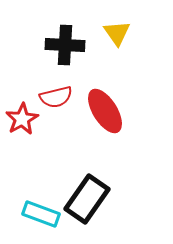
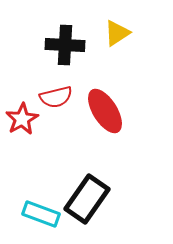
yellow triangle: rotated 32 degrees clockwise
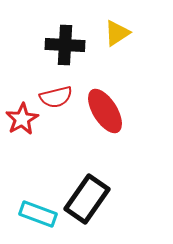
cyan rectangle: moved 3 px left
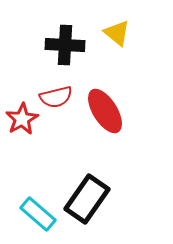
yellow triangle: rotated 48 degrees counterclockwise
cyan rectangle: rotated 21 degrees clockwise
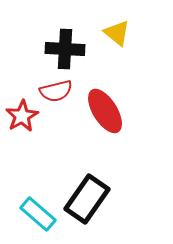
black cross: moved 4 px down
red semicircle: moved 6 px up
red star: moved 3 px up
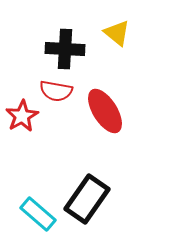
red semicircle: rotated 24 degrees clockwise
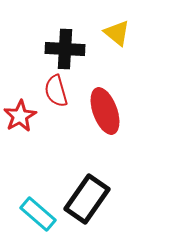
red semicircle: rotated 64 degrees clockwise
red ellipse: rotated 12 degrees clockwise
red star: moved 2 px left
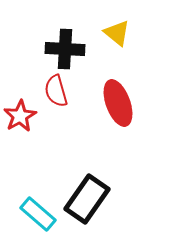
red ellipse: moved 13 px right, 8 px up
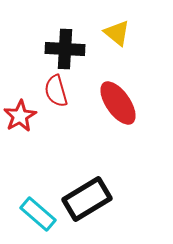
red ellipse: rotated 15 degrees counterclockwise
black rectangle: rotated 24 degrees clockwise
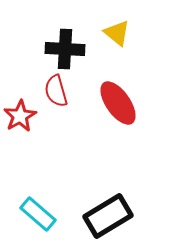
black rectangle: moved 21 px right, 17 px down
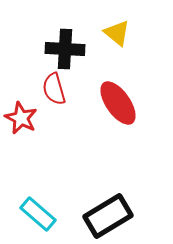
red semicircle: moved 2 px left, 2 px up
red star: moved 1 px right, 2 px down; rotated 16 degrees counterclockwise
